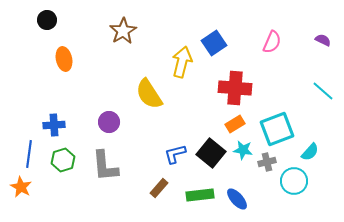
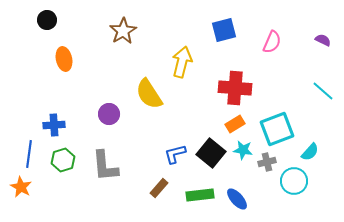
blue square: moved 10 px right, 13 px up; rotated 20 degrees clockwise
purple circle: moved 8 px up
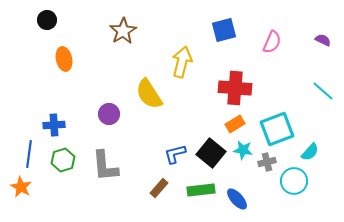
green rectangle: moved 1 px right, 5 px up
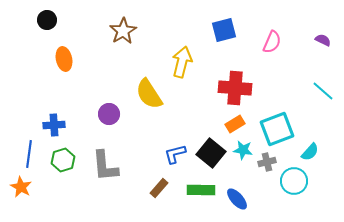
green rectangle: rotated 8 degrees clockwise
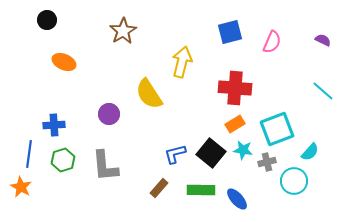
blue square: moved 6 px right, 2 px down
orange ellipse: moved 3 px down; rotated 55 degrees counterclockwise
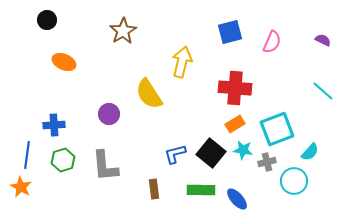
blue line: moved 2 px left, 1 px down
brown rectangle: moved 5 px left, 1 px down; rotated 48 degrees counterclockwise
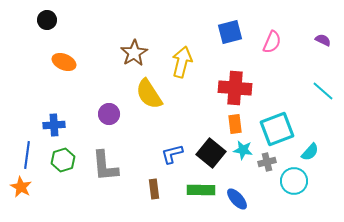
brown star: moved 11 px right, 22 px down
orange rectangle: rotated 66 degrees counterclockwise
blue L-shape: moved 3 px left
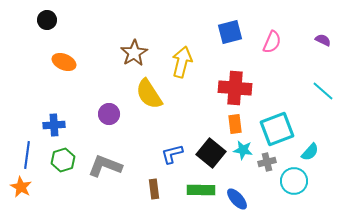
gray L-shape: rotated 116 degrees clockwise
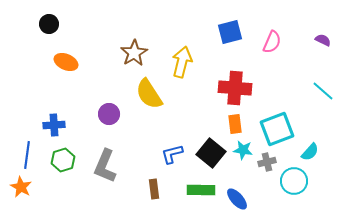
black circle: moved 2 px right, 4 px down
orange ellipse: moved 2 px right
gray L-shape: rotated 88 degrees counterclockwise
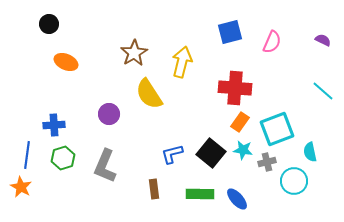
orange rectangle: moved 5 px right, 2 px up; rotated 42 degrees clockwise
cyan semicircle: rotated 126 degrees clockwise
green hexagon: moved 2 px up
green rectangle: moved 1 px left, 4 px down
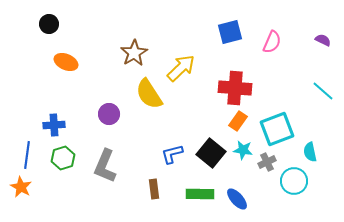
yellow arrow: moved 1 px left, 6 px down; rotated 32 degrees clockwise
orange rectangle: moved 2 px left, 1 px up
gray cross: rotated 12 degrees counterclockwise
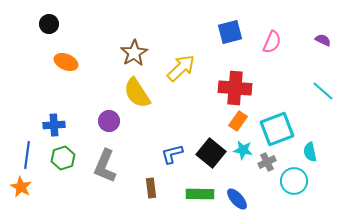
yellow semicircle: moved 12 px left, 1 px up
purple circle: moved 7 px down
brown rectangle: moved 3 px left, 1 px up
